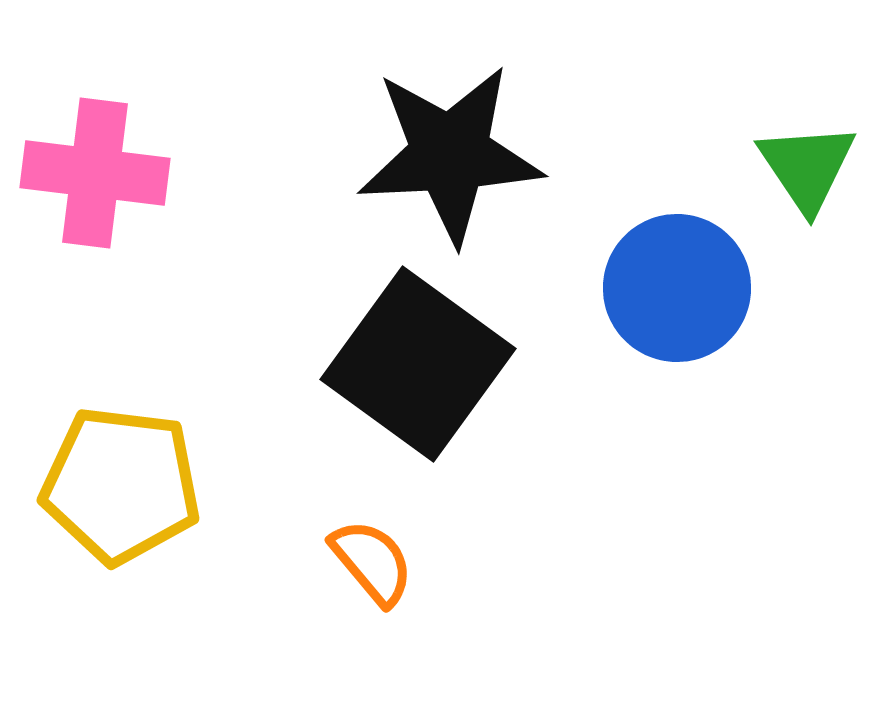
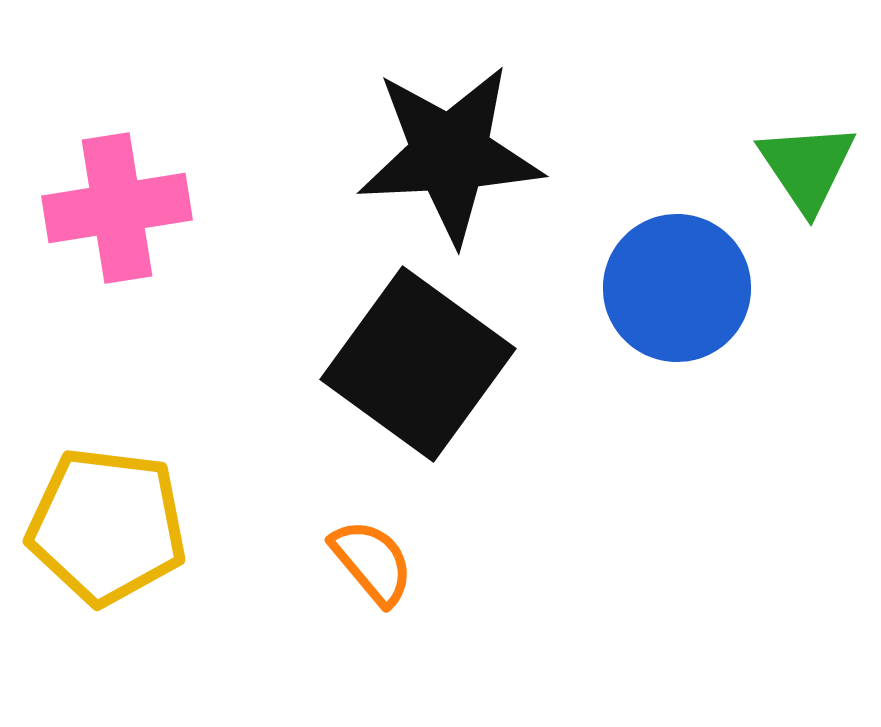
pink cross: moved 22 px right, 35 px down; rotated 16 degrees counterclockwise
yellow pentagon: moved 14 px left, 41 px down
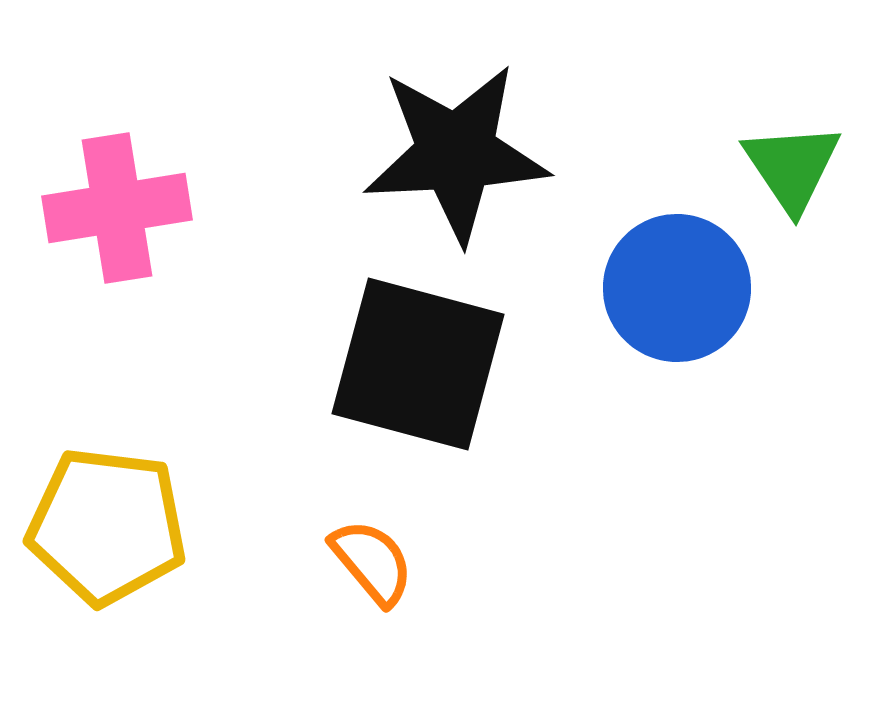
black star: moved 6 px right, 1 px up
green triangle: moved 15 px left
black square: rotated 21 degrees counterclockwise
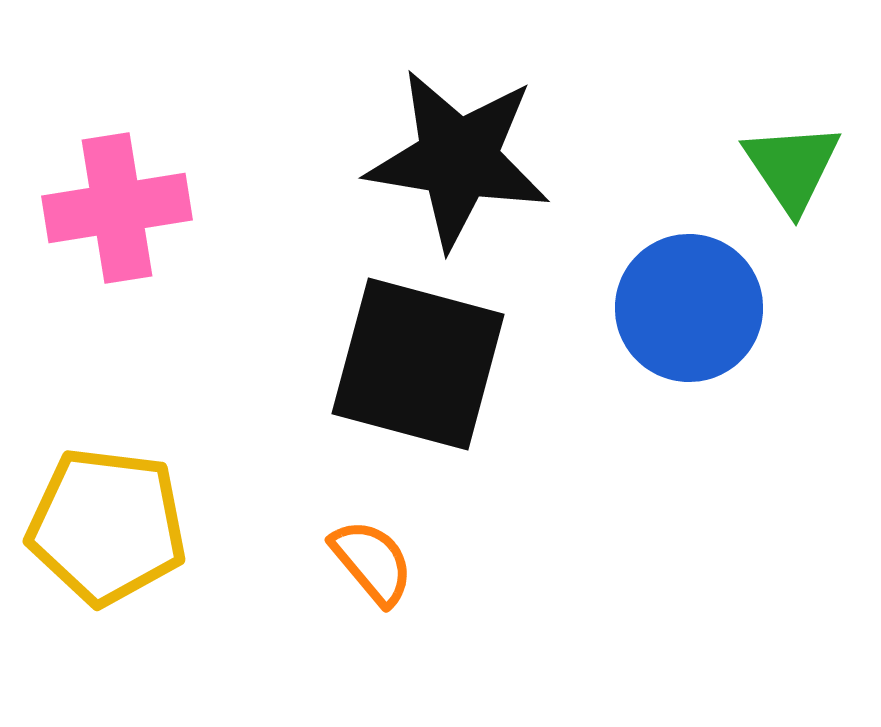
black star: moved 2 px right, 6 px down; rotated 12 degrees clockwise
blue circle: moved 12 px right, 20 px down
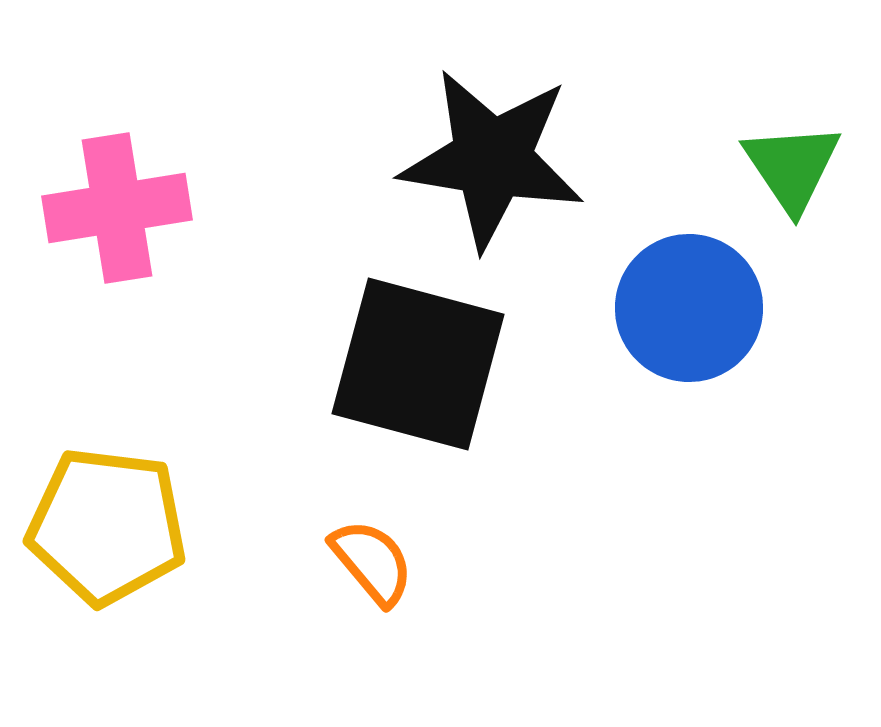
black star: moved 34 px right
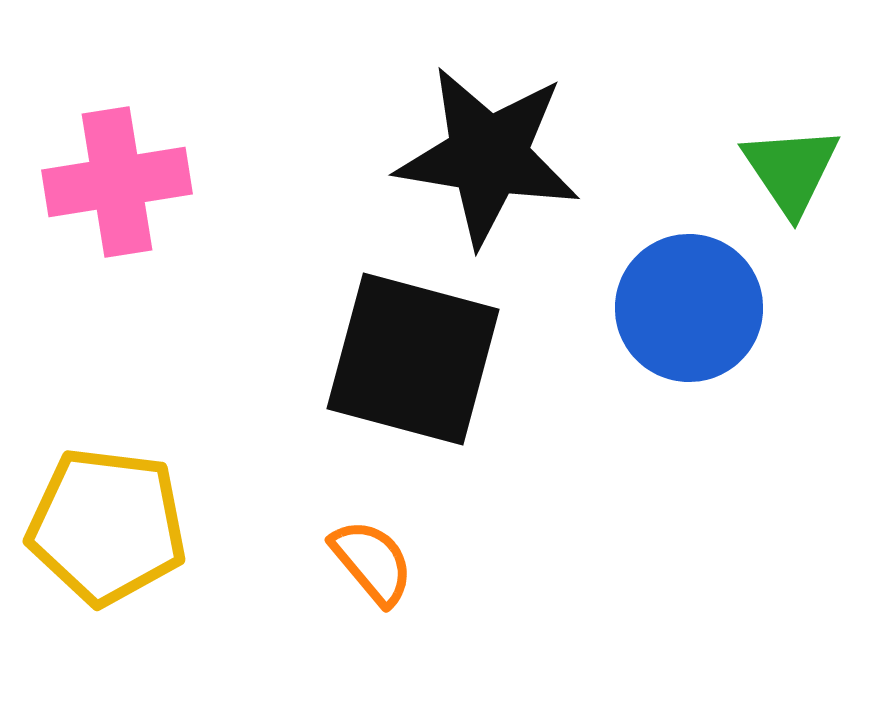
black star: moved 4 px left, 3 px up
green triangle: moved 1 px left, 3 px down
pink cross: moved 26 px up
black square: moved 5 px left, 5 px up
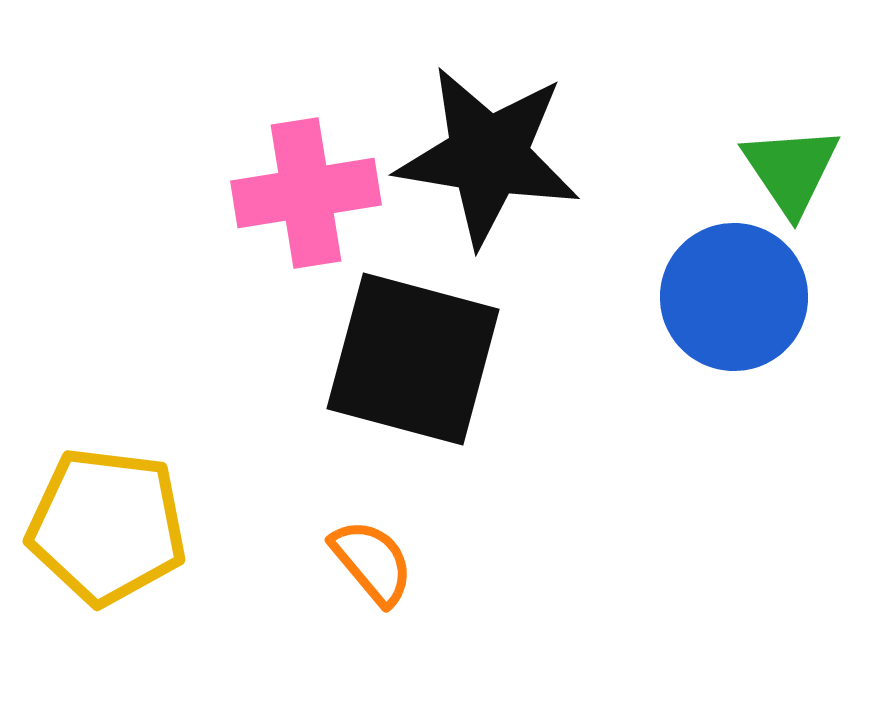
pink cross: moved 189 px right, 11 px down
blue circle: moved 45 px right, 11 px up
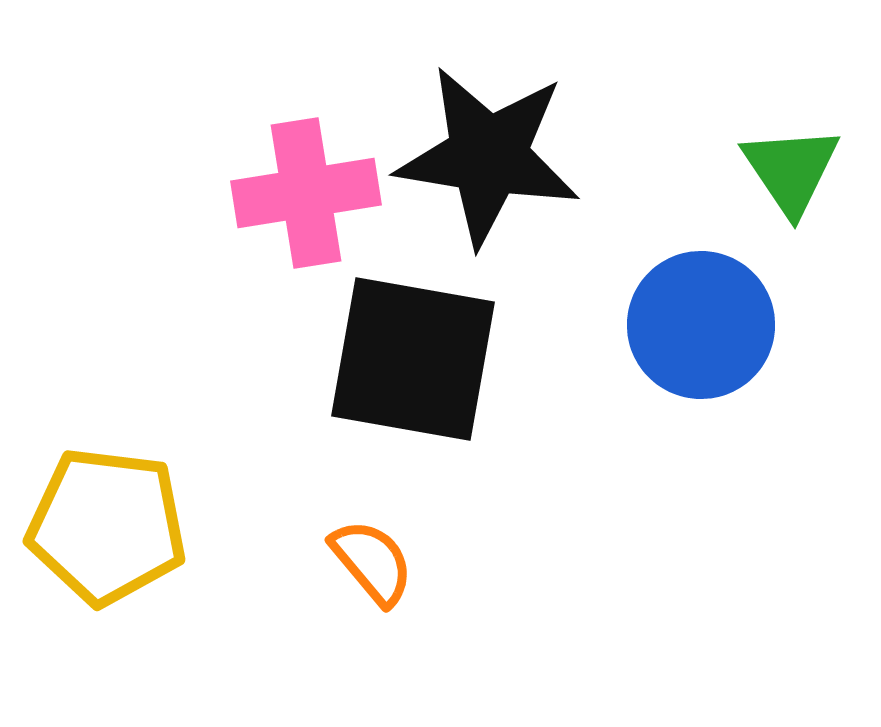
blue circle: moved 33 px left, 28 px down
black square: rotated 5 degrees counterclockwise
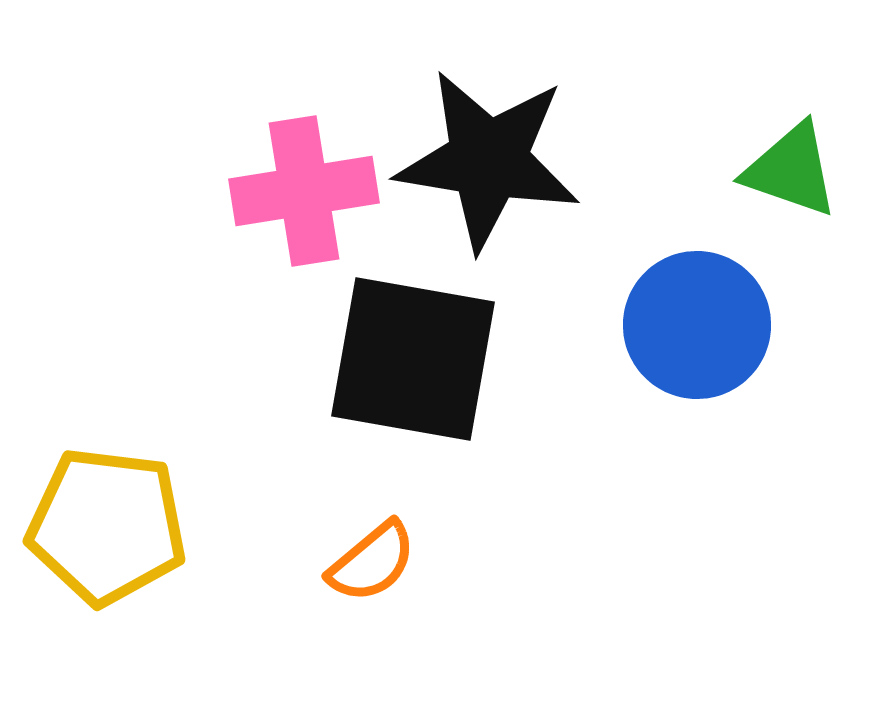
black star: moved 4 px down
green triangle: rotated 37 degrees counterclockwise
pink cross: moved 2 px left, 2 px up
blue circle: moved 4 px left
orange semicircle: rotated 90 degrees clockwise
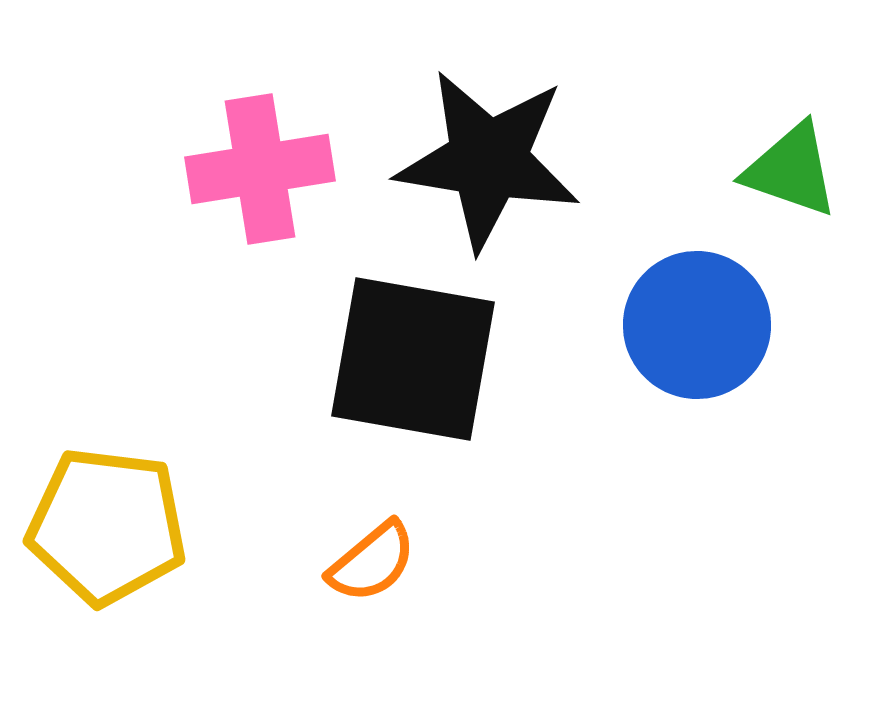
pink cross: moved 44 px left, 22 px up
